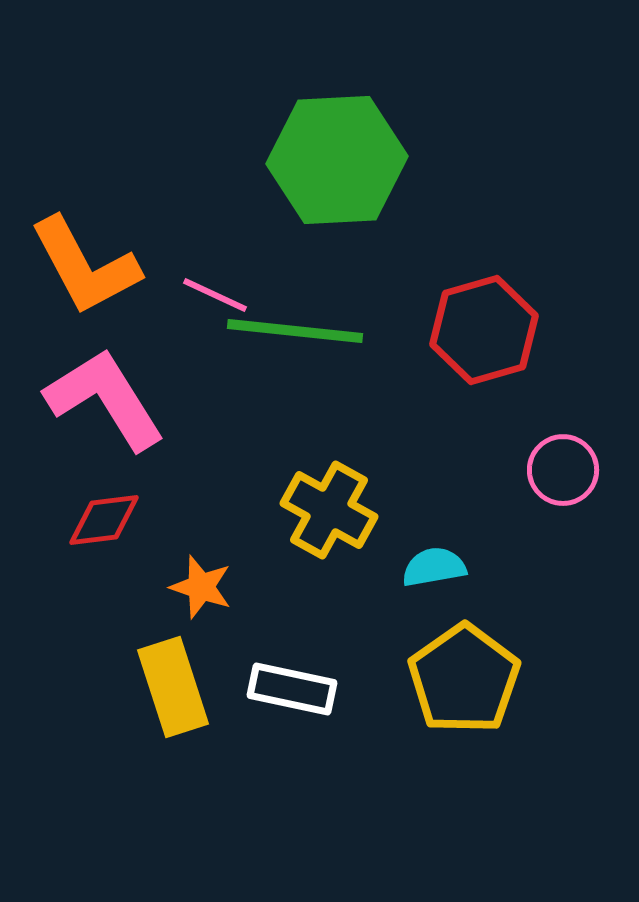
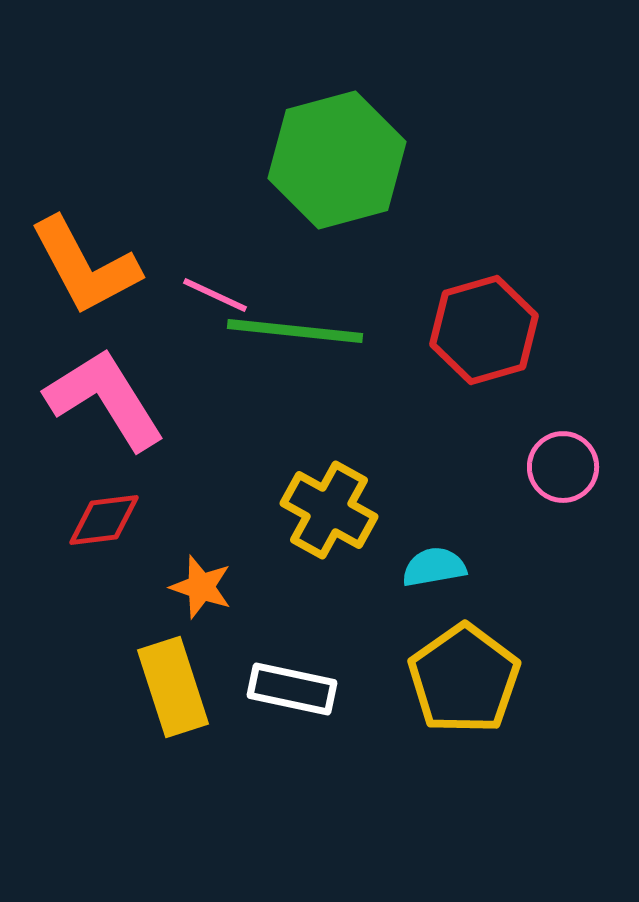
green hexagon: rotated 12 degrees counterclockwise
pink circle: moved 3 px up
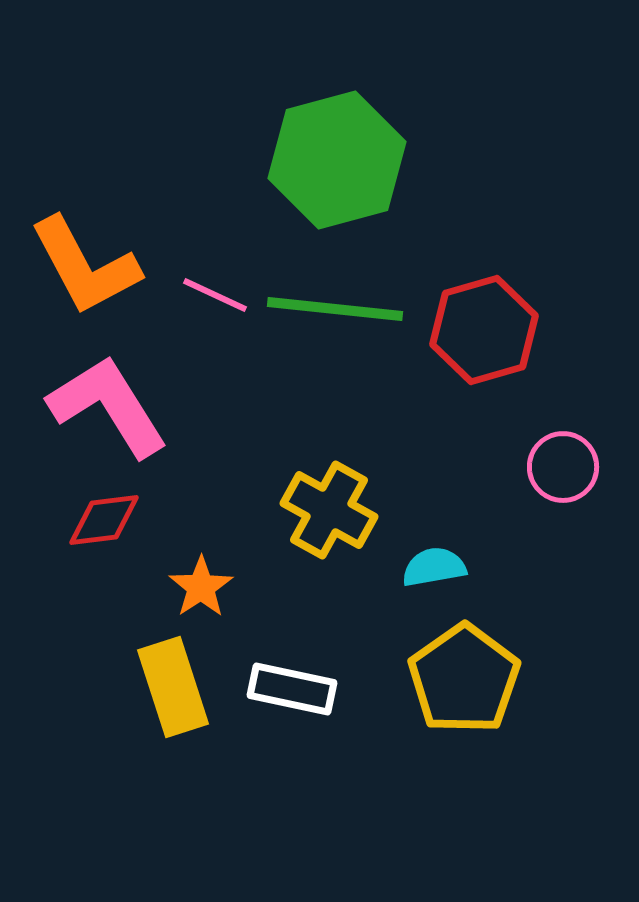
green line: moved 40 px right, 22 px up
pink L-shape: moved 3 px right, 7 px down
orange star: rotated 20 degrees clockwise
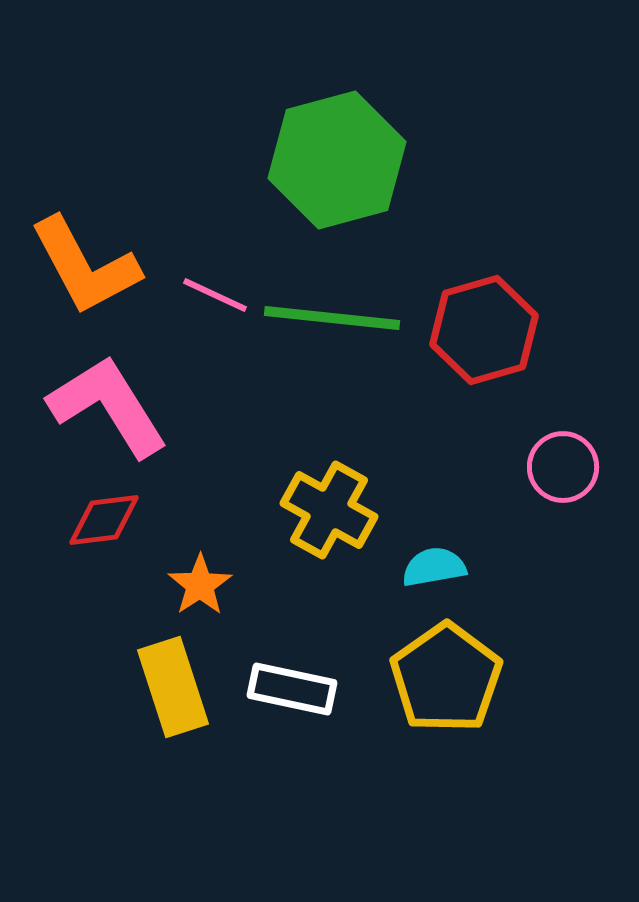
green line: moved 3 px left, 9 px down
orange star: moved 1 px left, 2 px up
yellow pentagon: moved 18 px left, 1 px up
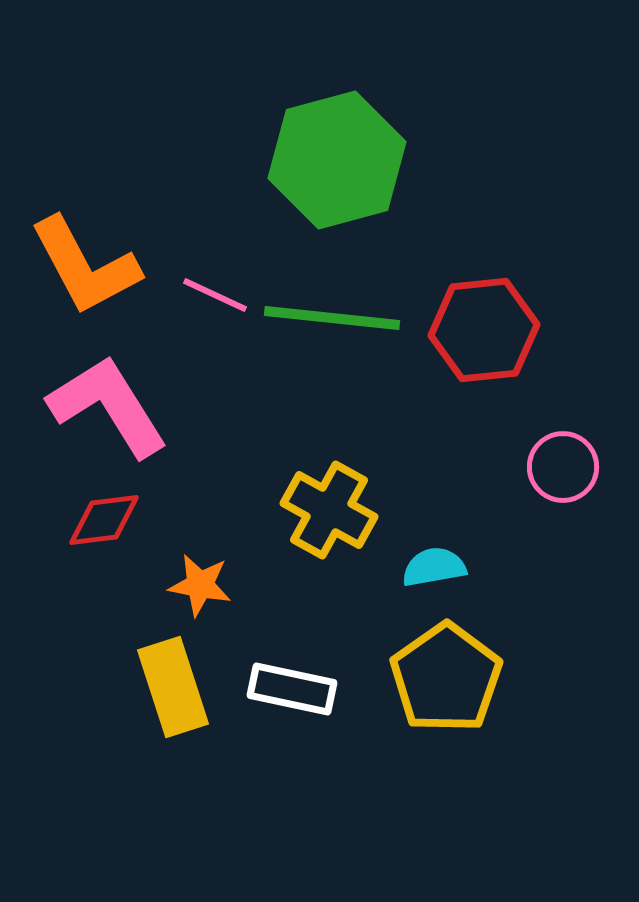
red hexagon: rotated 10 degrees clockwise
orange star: rotated 28 degrees counterclockwise
